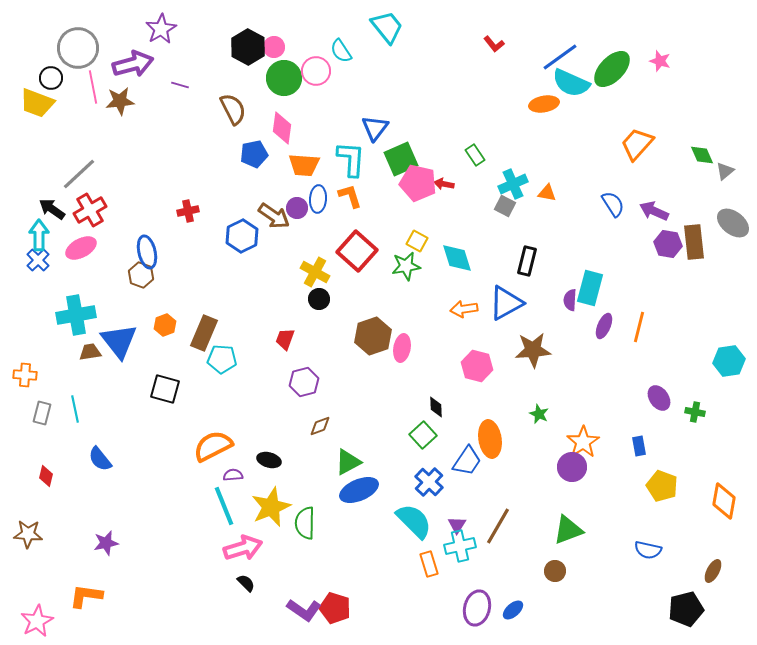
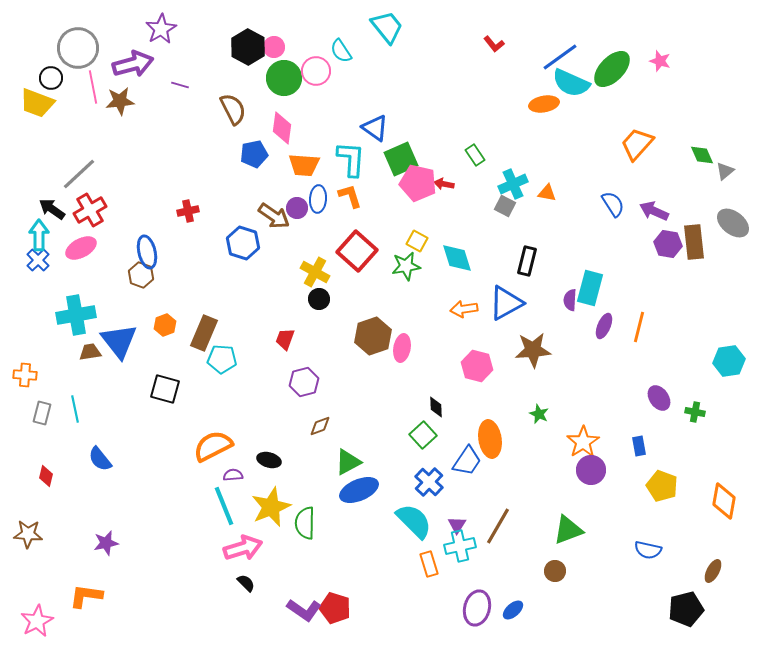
blue triangle at (375, 128): rotated 32 degrees counterclockwise
blue hexagon at (242, 236): moved 1 px right, 7 px down; rotated 16 degrees counterclockwise
purple circle at (572, 467): moved 19 px right, 3 px down
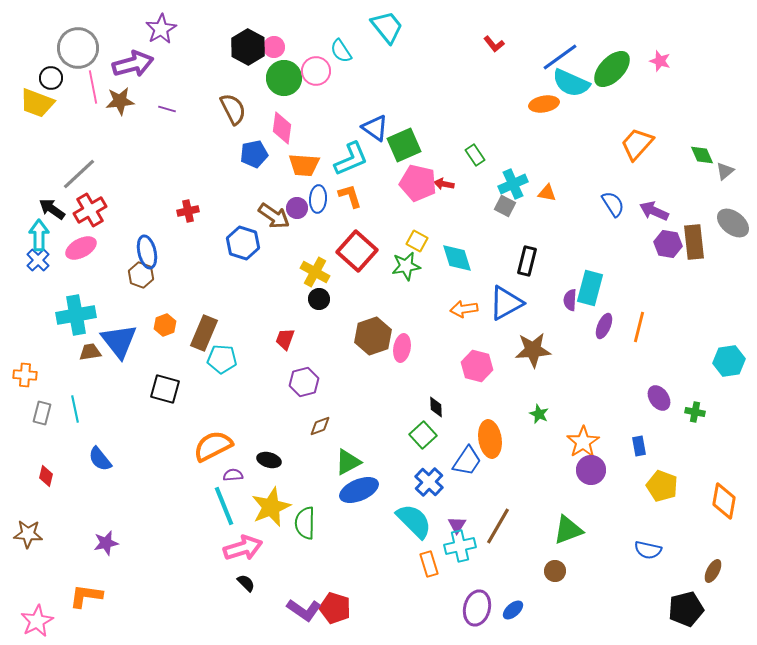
purple line at (180, 85): moved 13 px left, 24 px down
cyan L-shape at (351, 159): rotated 63 degrees clockwise
green square at (401, 159): moved 3 px right, 14 px up
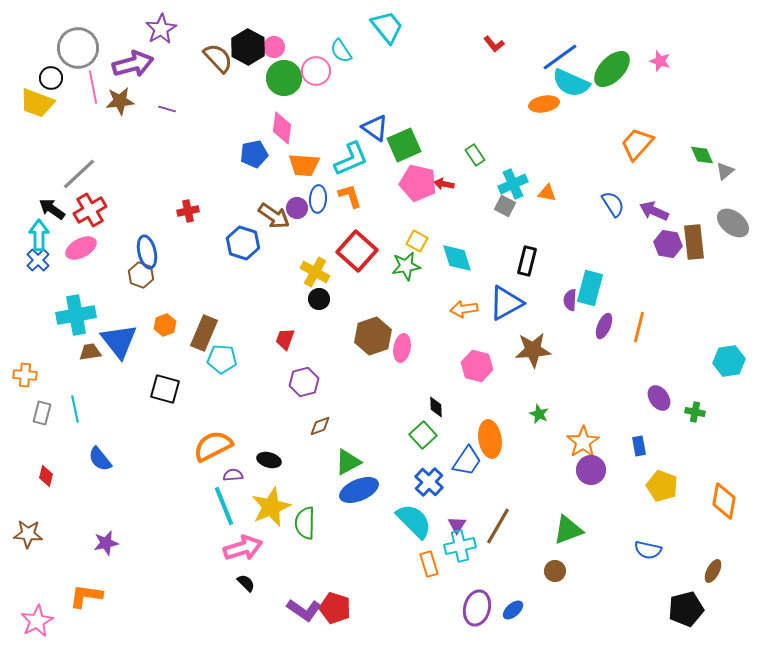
brown semicircle at (233, 109): moved 15 px left, 51 px up; rotated 16 degrees counterclockwise
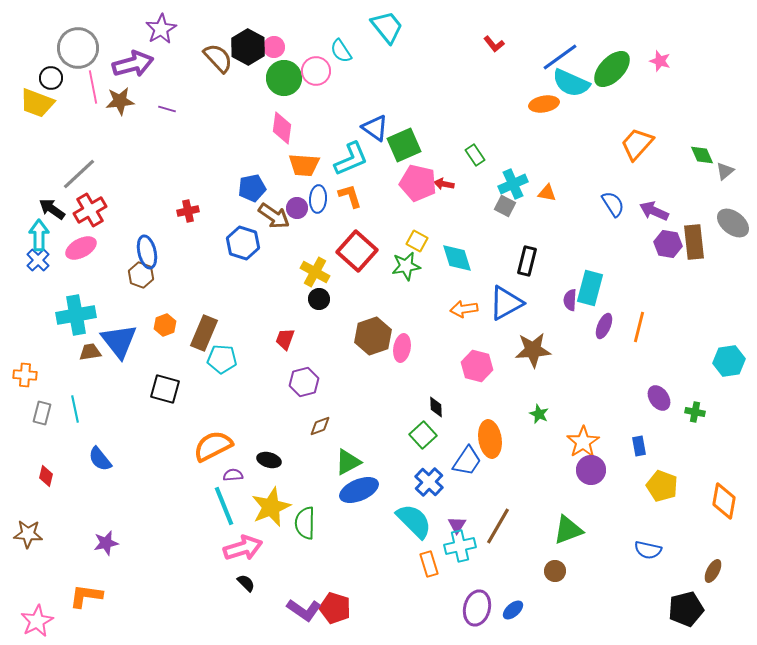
blue pentagon at (254, 154): moved 2 px left, 34 px down
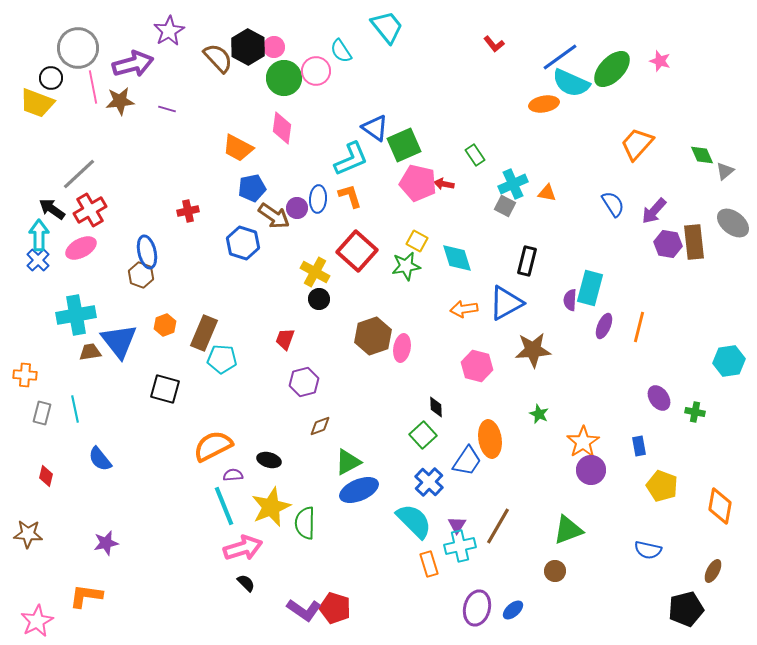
purple star at (161, 29): moved 8 px right, 2 px down
orange trapezoid at (304, 165): moved 66 px left, 17 px up; rotated 24 degrees clockwise
purple arrow at (654, 211): rotated 72 degrees counterclockwise
orange diamond at (724, 501): moved 4 px left, 5 px down
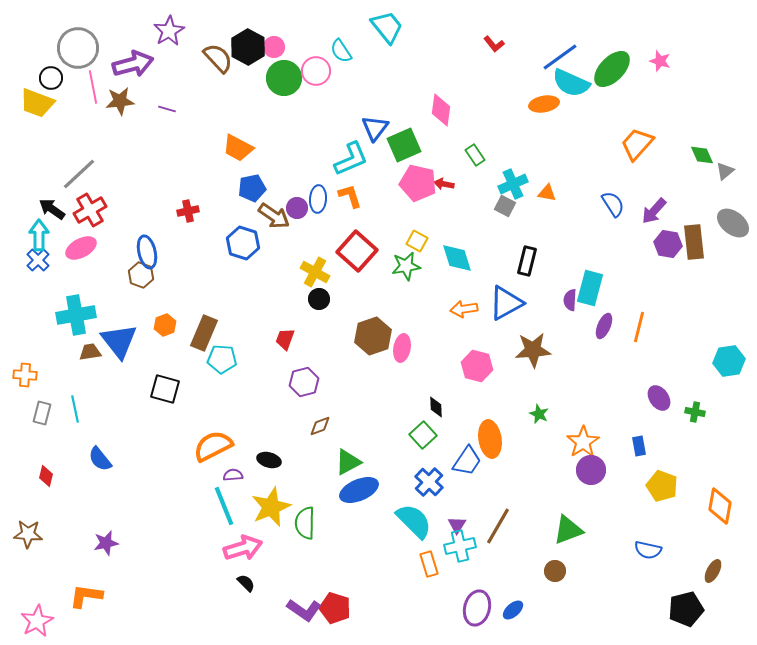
pink diamond at (282, 128): moved 159 px right, 18 px up
blue triangle at (375, 128): rotated 32 degrees clockwise
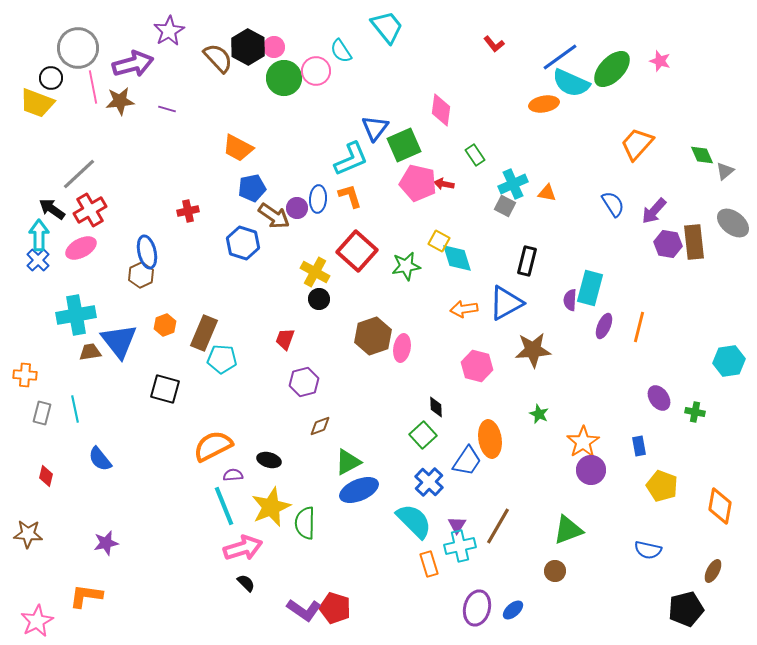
yellow square at (417, 241): moved 22 px right
brown hexagon at (141, 275): rotated 15 degrees clockwise
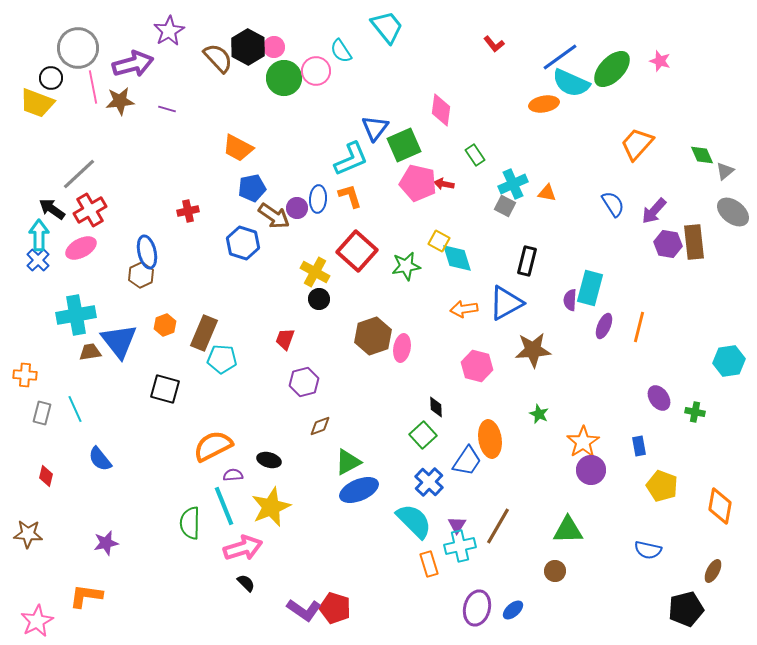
gray ellipse at (733, 223): moved 11 px up
cyan line at (75, 409): rotated 12 degrees counterclockwise
green semicircle at (305, 523): moved 115 px left
green triangle at (568, 530): rotated 20 degrees clockwise
